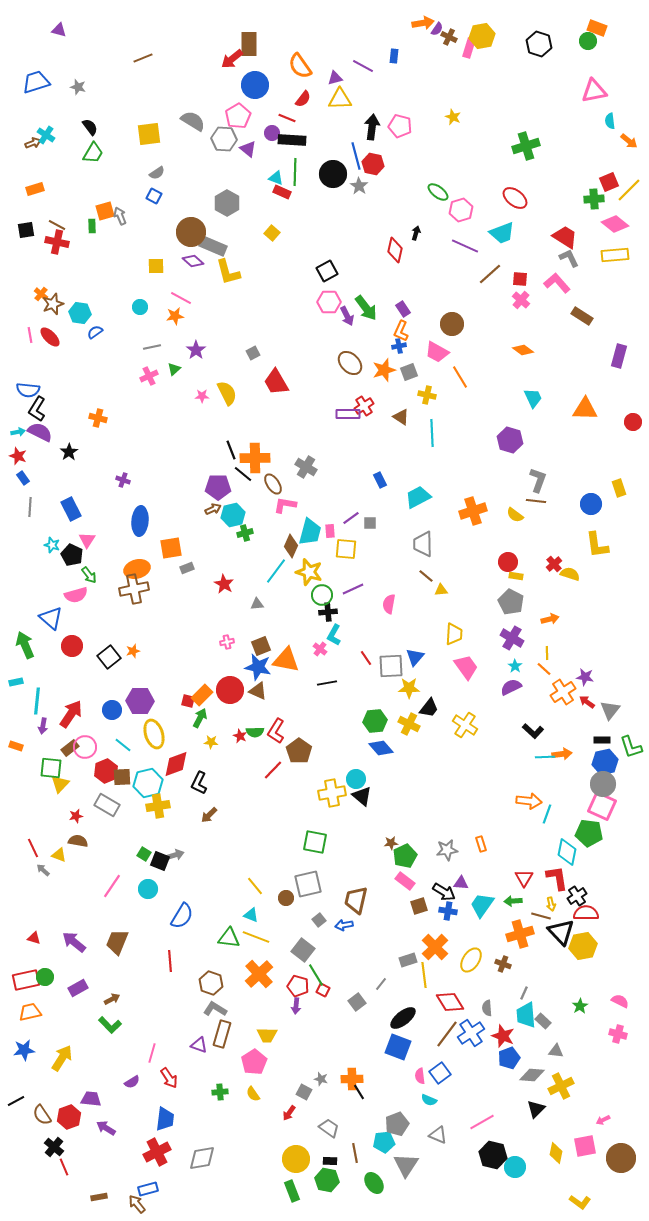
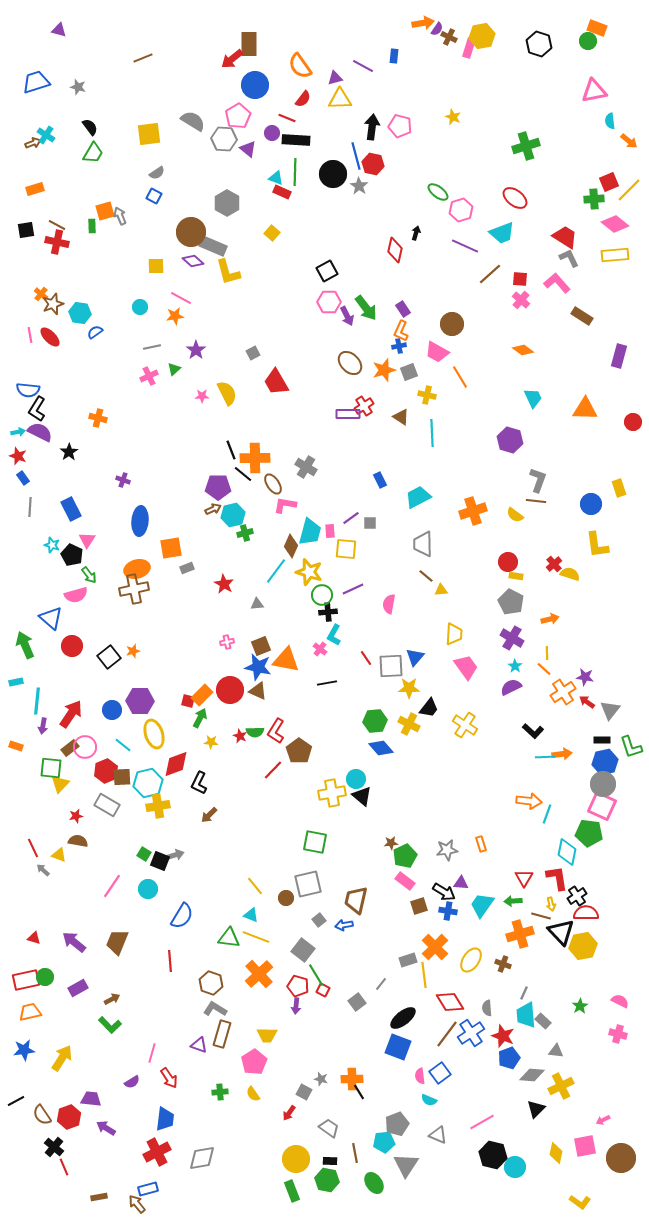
black rectangle at (292, 140): moved 4 px right
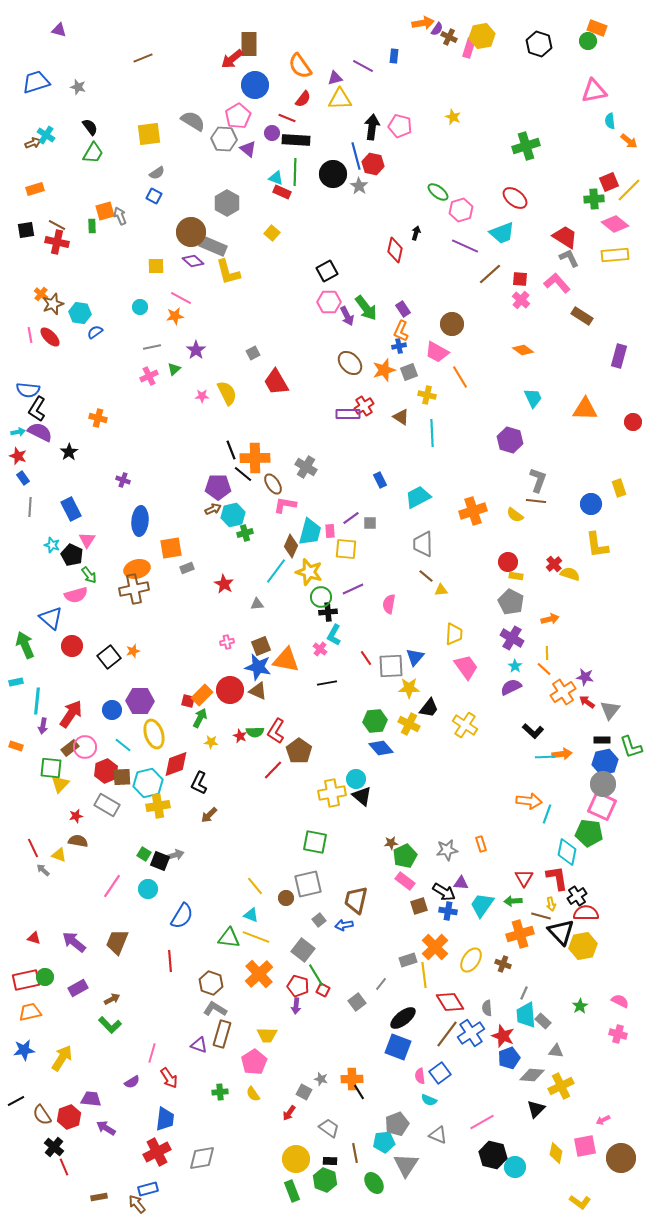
green circle at (322, 595): moved 1 px left, 2 px down
green hexagon at (327, 1180): moved 2 px left; rotated 10 degrees clockwise
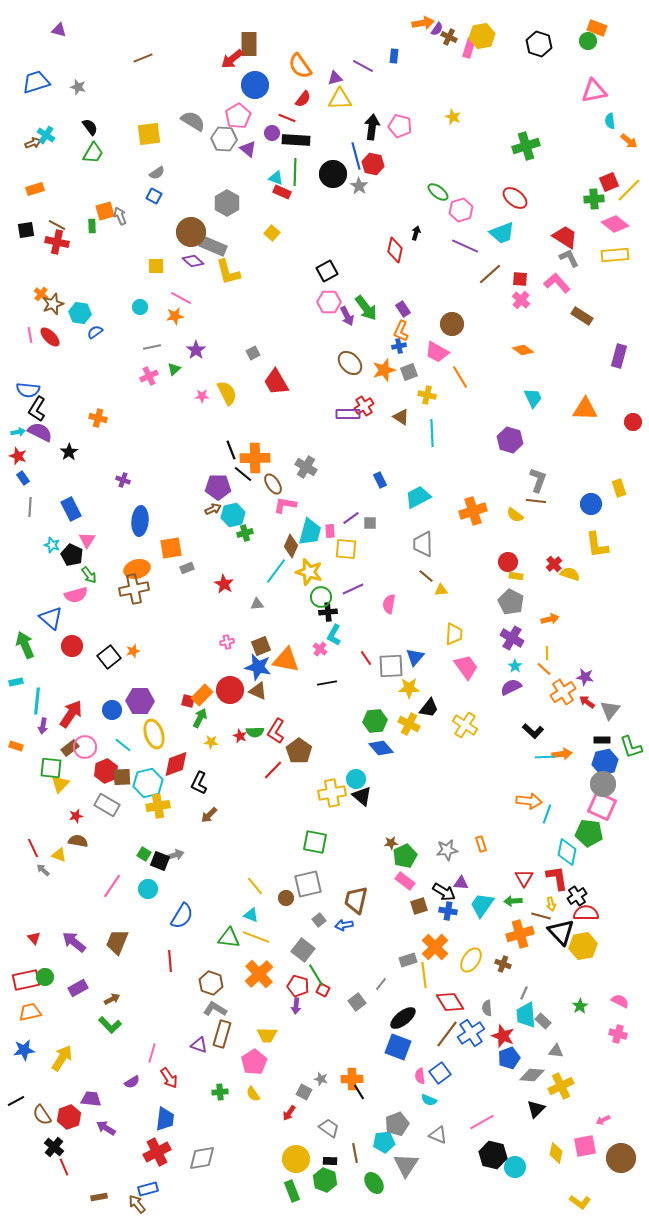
red triangle at (34, 938): rotated 32 degrees clockwise
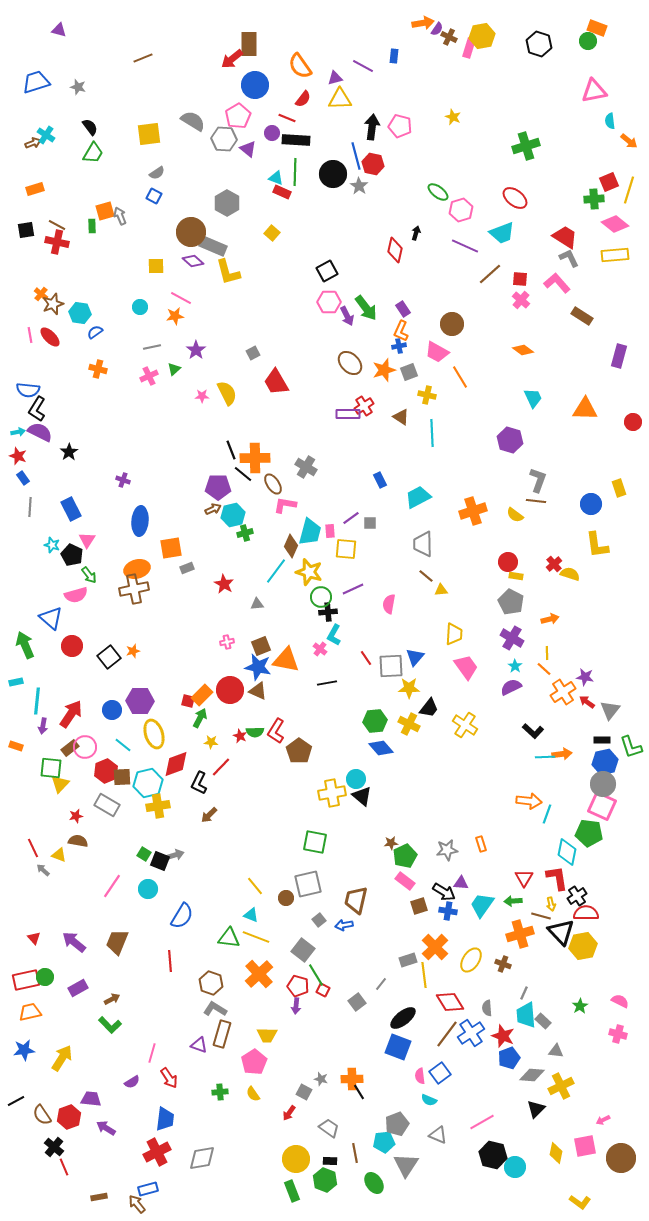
yellow line at (629, 190): rotated 28 degrees counterclockwise
orange cross at (98, 418): moved 49 px up
red line at (273, 770): moved 52 px left, 3 px up
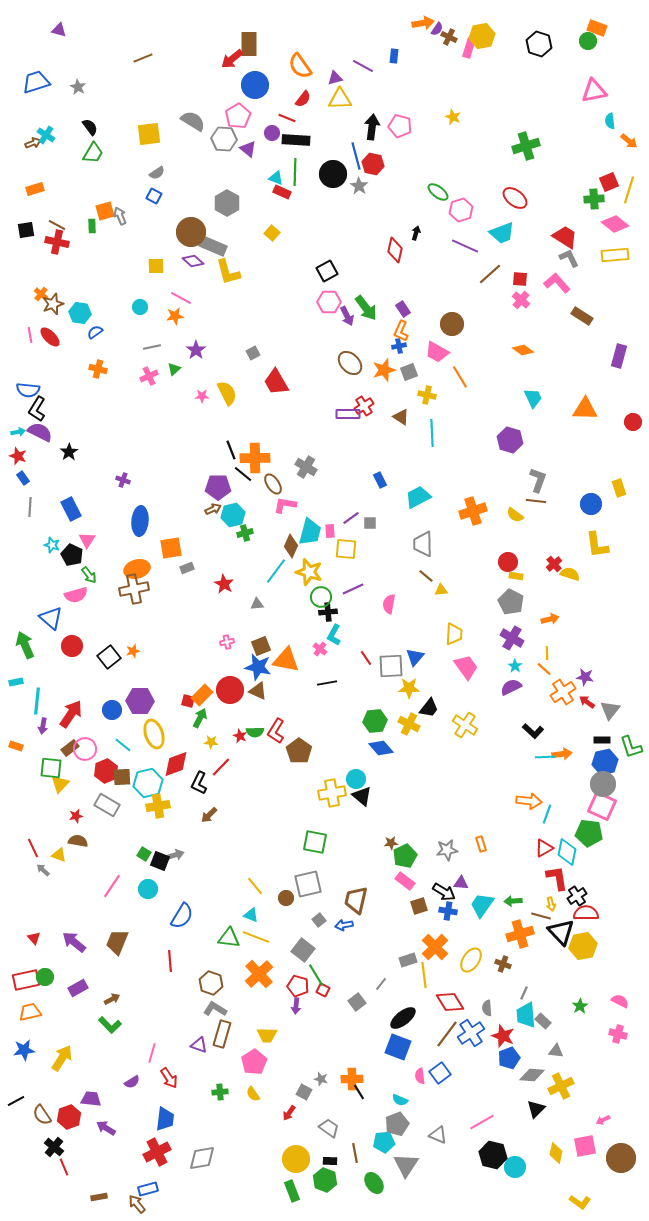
gray star at (78, 87): rotated 14 degrees clockwise
pink circle at (85, 747): moved 2 px down
red triangle at (524, 878): moved 20 px right, 30 px up; rotated 30 degrees clockwise
cyan semicircle at (429, 1100): moved 29 px left
